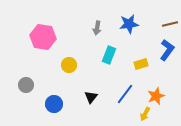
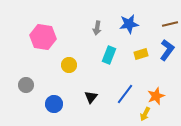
yellow rectangle: moved 10 px up
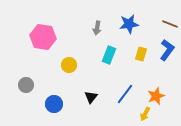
brown line: rotated 35 degrees clockwise
yellow rectangle: rotated 56 degrees counterclockwise
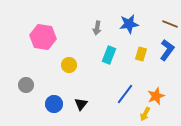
black triangle: moved 10 px left, 7 px down
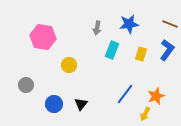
cyan rectangle: moved 3 px right, 5 px up
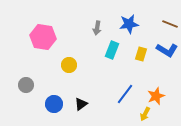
blue L-shape: rotated 85 degrees clockwise
black triangle: rotated 16 degrees clockwise
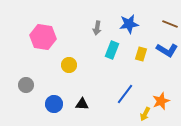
orange star: moved 5 px right, 5 px down
black triangle: moved 1 px right; rotated 40 degrees clockwise
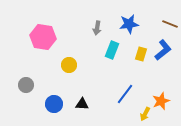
blue L-shape: moved 4 px left; rotated 70 degrees counterclockwise
